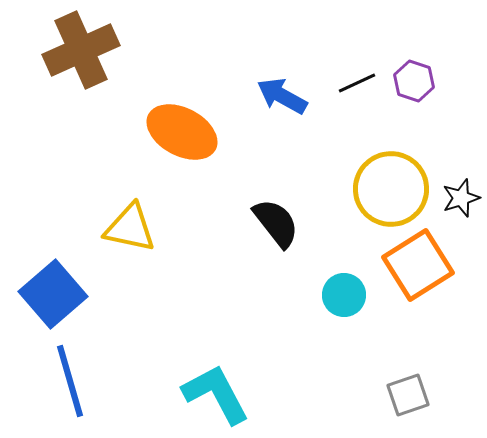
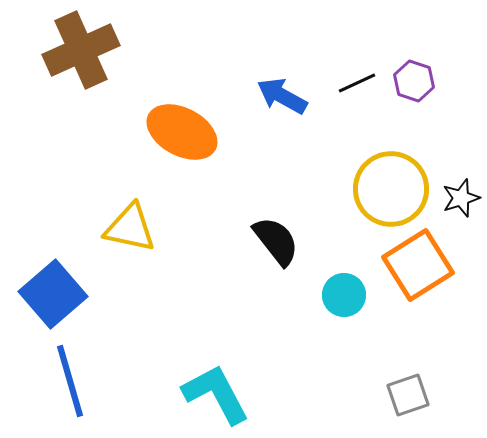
black semicircle: moved 18 px down
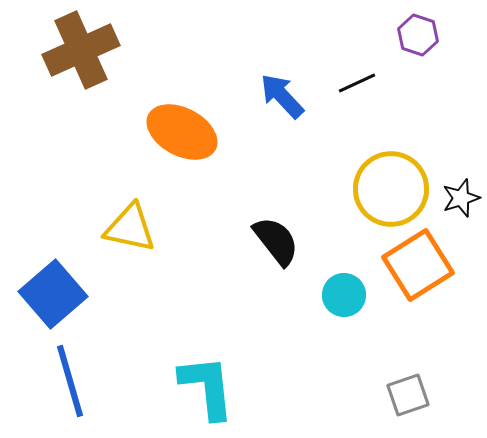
purple hexagon: moved 4 px right, 46 px up
blue arrow: rotated 18 degrees clockwise
cyan L-shape: moved 9 px left, 7 px up; rotated 22 degrees clockwise
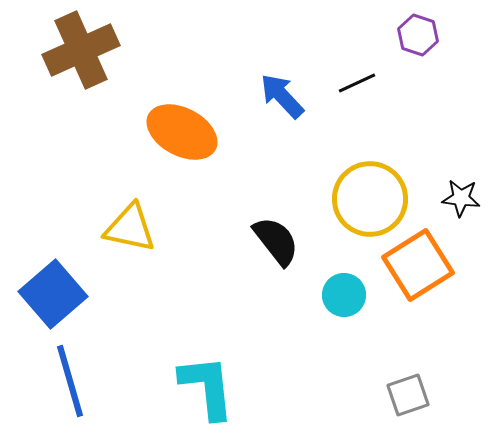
yellow circle: moved 21 px left, 10 px down
black star: rotated 24 degrees clockwise
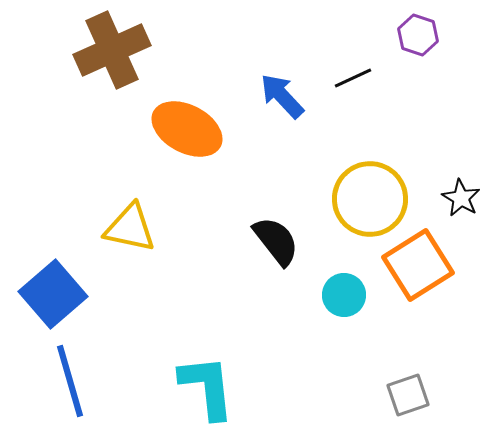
brown cross: moved 31 px right
black line: moved 4 px left, 5 px up
orange ellipse: moved 5 px right, 3 px up
black star: rotated 24 degrees clockwise
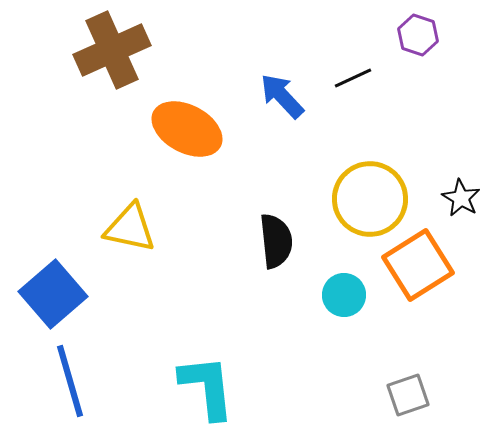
black semicircle: rotated 32 degrees clockwise
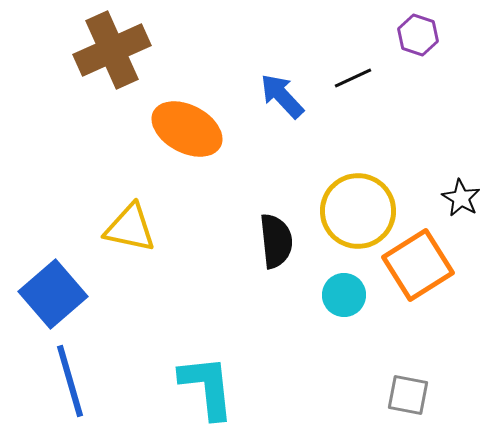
yellow circle: moved 12 px left, 12 px down
gray square: rotated 30 degrees clockwise
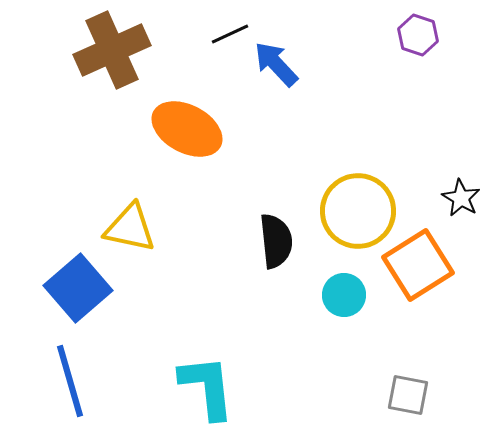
black line: moved 123 px left, 44 px up
blue arrow: moved 6 px left, 32 px up
blue square: moved 25 px right, 6 px up
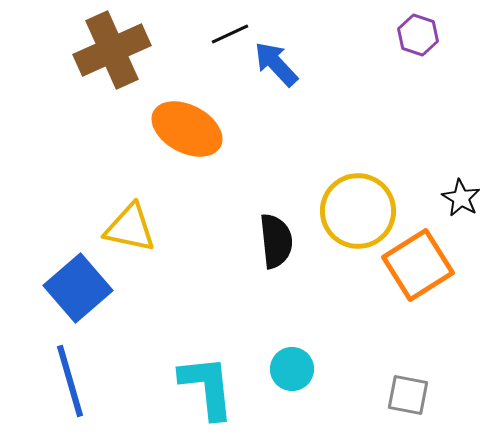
cyan circle: moved 52 px left, 74 px down
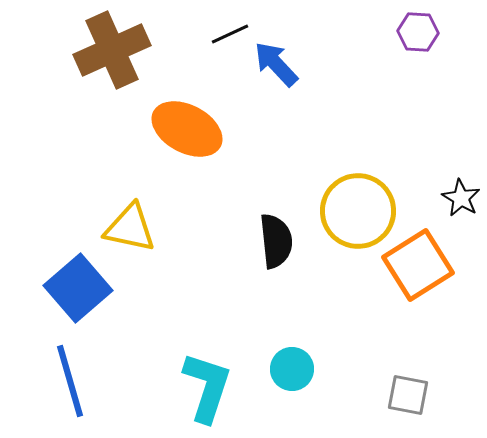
purple hexagon: moved 3 px up; rotated 15 degrees counterclockwise
cyan L-shape: rotated 24 degrees clockwise
